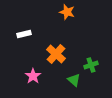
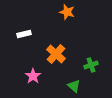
green triangle: moved 6 px down
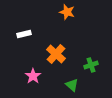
green triangle: moved 2 px left, 1 px up
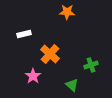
orange star: rotated 14 degrees counterclockwise
orange cross: moved 6 px left
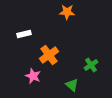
orange cross: moved 1 px left, 1 px down; rotated 12 degrees clockwise
green cross: rotated 16 degrees counterclockwise
pink star: rotated 14 degrees counterclockwise
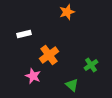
orange star: rotated 21 degrees counterclockwise
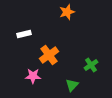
pink star: rotated 21 degrees counterclockwise
green triangle: rotated 32 degrees clockwise
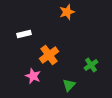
pink star: rotated 21 degrees clockwise
green triangle: moved 3 px left
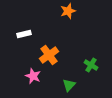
orange star: moved 1 px right, 1 px up
green cross: rotated 24 degrees counterclockwise
